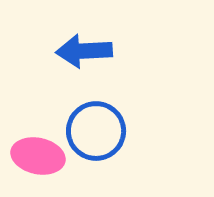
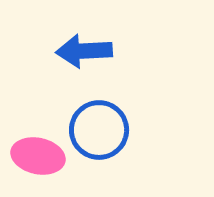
blue circle: moved 3 px right, 1 px up
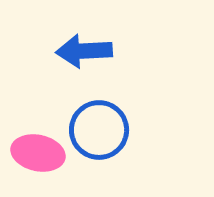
pink ellipse: moved 3 px up
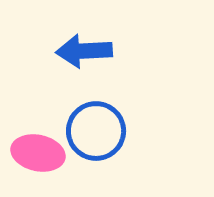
blue circle: moved 3 px left, 1 px down
